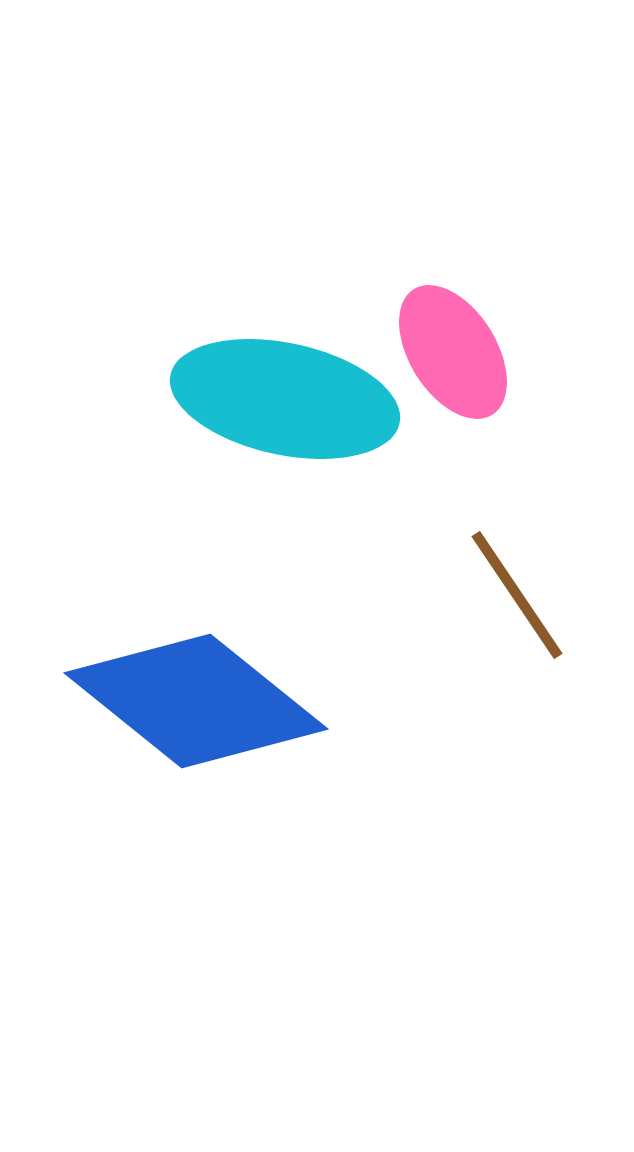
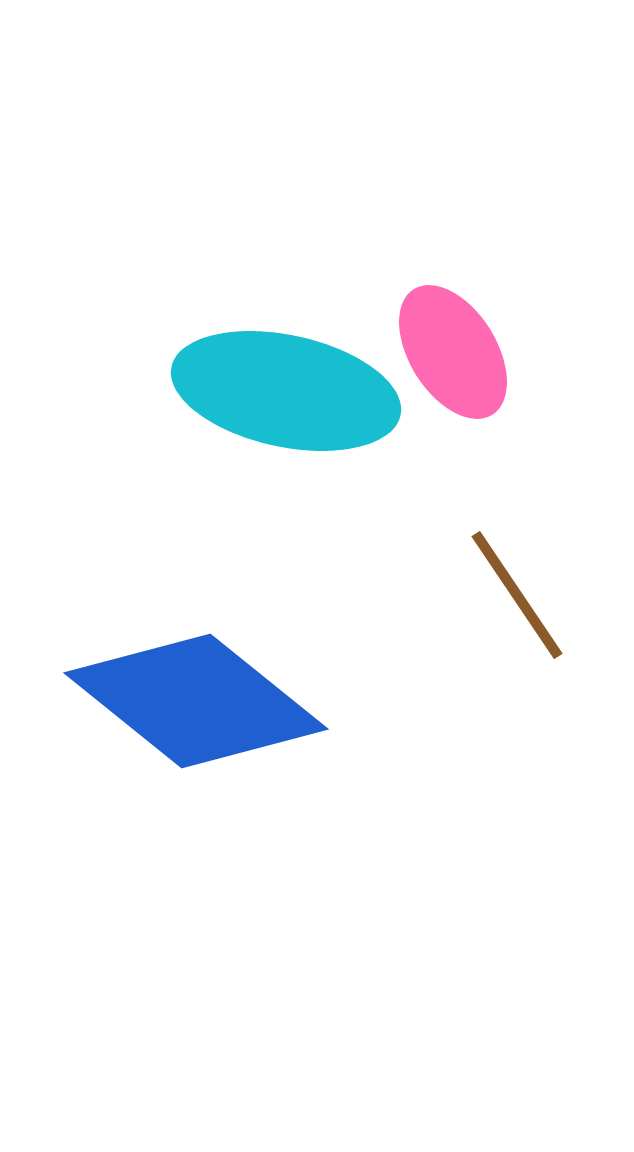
cyan ellipse: moved 1 px right, 8 px up
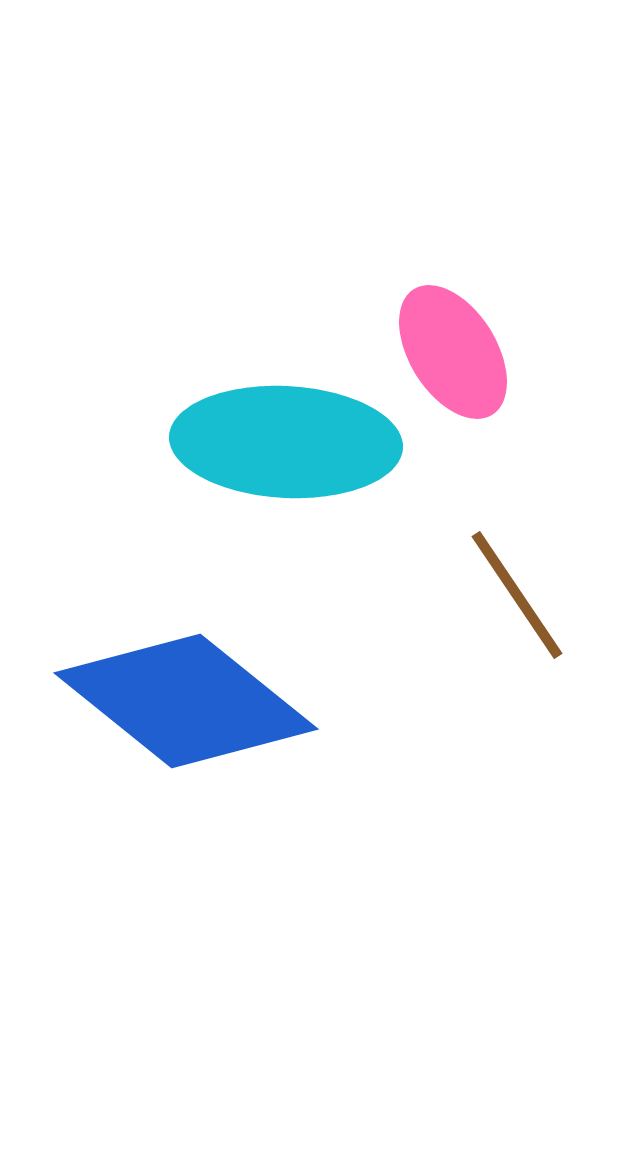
cyan ellipse: moved 51 px down; rotated 9 degrees counterclockwise
blue diamond: moved 10 px left
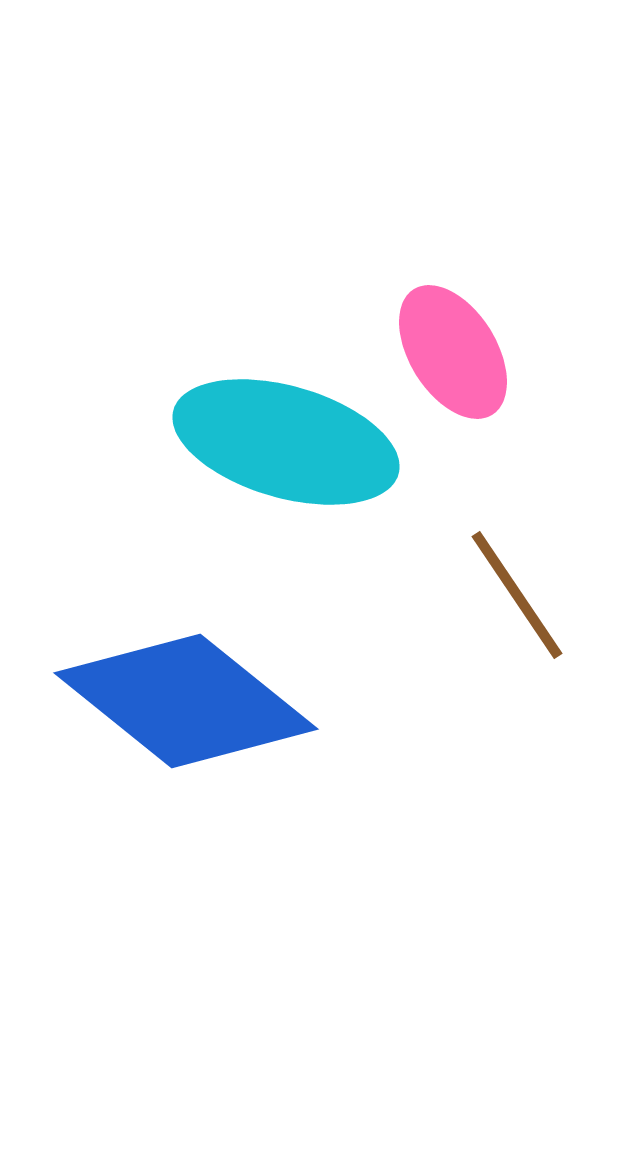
cyan ellipse: rotated 13 degrees clockwise
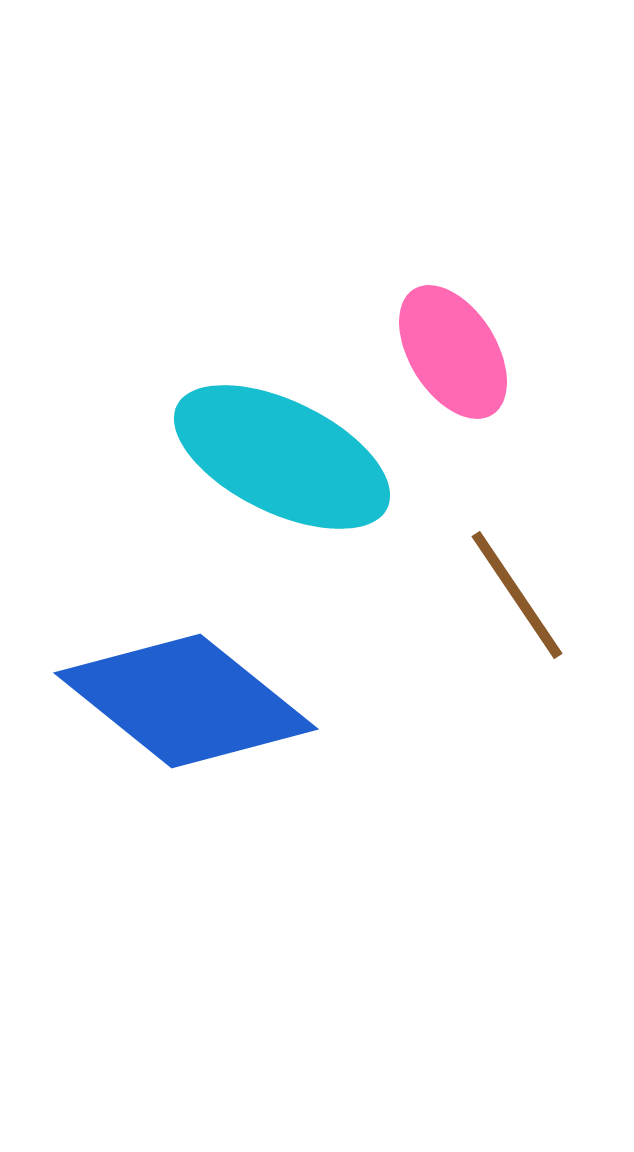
cyan ellipse: moved 4 px left, 15 px down; rotated 10 degrees clockwise
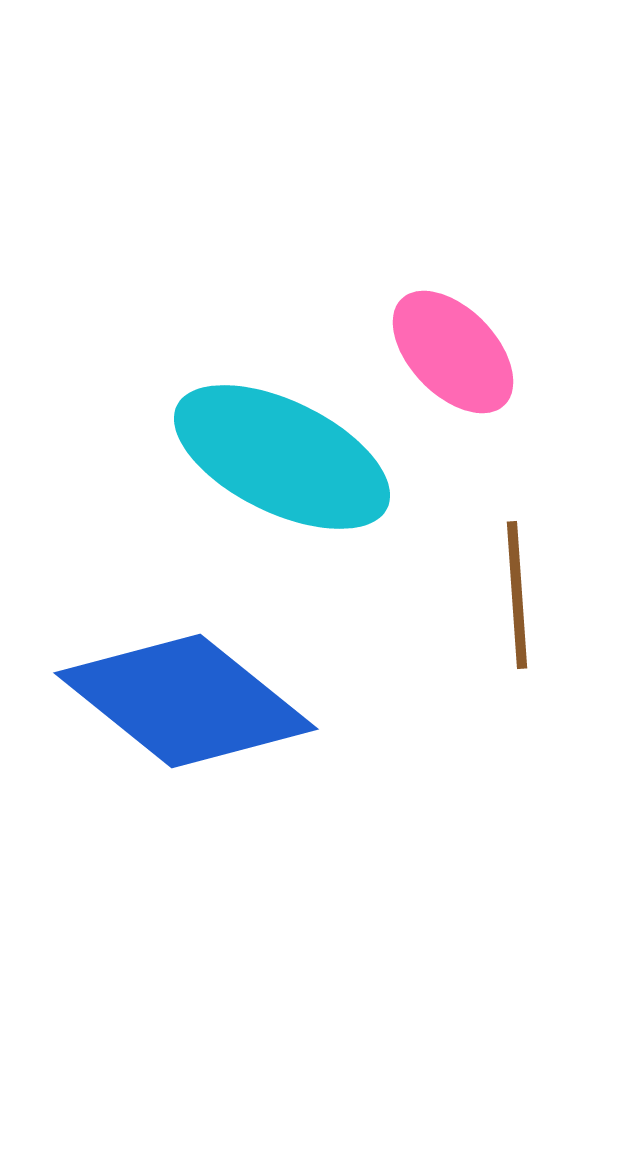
pink ellipse: rotated 12 degrees counterclockwise
brown line: rotated 30 degrees clockwise
